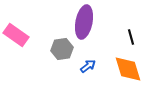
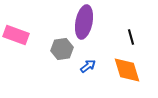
pink rectangle: rotated 15 degrees counterclockwise
orange diamond: moved 1 px left, 1 px down
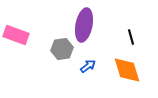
purple ellipse: moved 3 px down
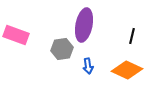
black line: moved 1 px right, 1 px up; rotated 28 degrees clockwise
blue arrow: rotated 119 degrees clockwise
orange diamond: rotated 48 degrees counterclockwise
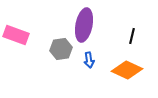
gray hexagon: moved 1 px left
blue arrow: moved 1 px right, 6 px up
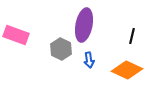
gray hexagon: rotated 25 degrees counterclockwise
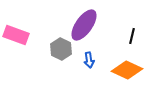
purple ellipse: rotated 24 degrees clockwise
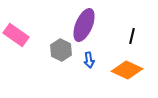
purple ellipse: rotated 12 degrees counterclockwise
pink rectangle: rotated 15 degrees clockwise
gray hexagon: moved 1 px down
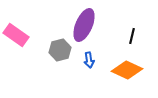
gray hexagon: moved 1 px left; rotated 20 degrees clockwise
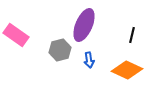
black line: moved 1 px up
